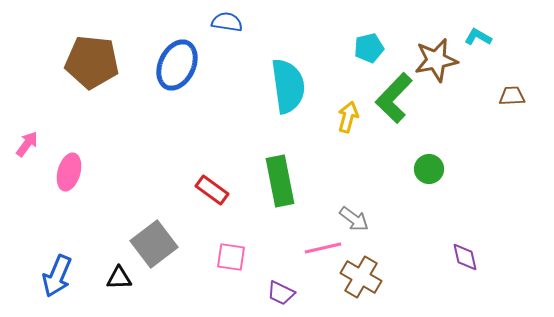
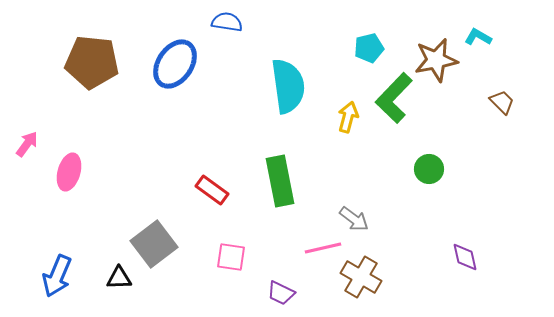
blue ellipse: moved 2 px left, 1 px up; rotated 9 degrees clockwise
brown trapezoid: moved 10 px left, 6 px down; rotated 48 degrees clockwise
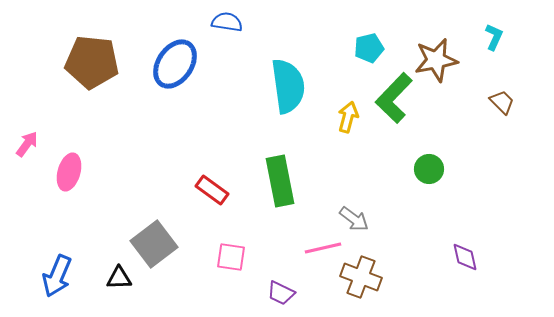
cyan L-shape: moved 16 px right; rotated 84 degrees clockwise
brown cross: rotated 9 degrees counterclockwise
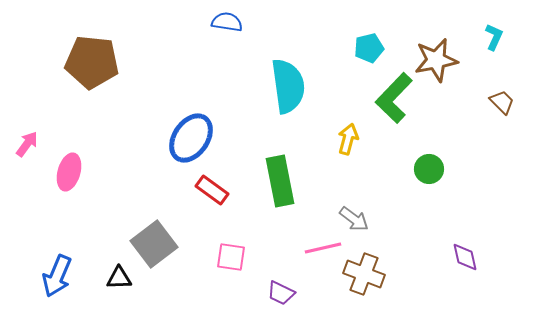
blue ellipse: moved 16 px right, 74 px down
yellow arrow: moved 22 px down
brown cross: moved 3 px right, 3 px up
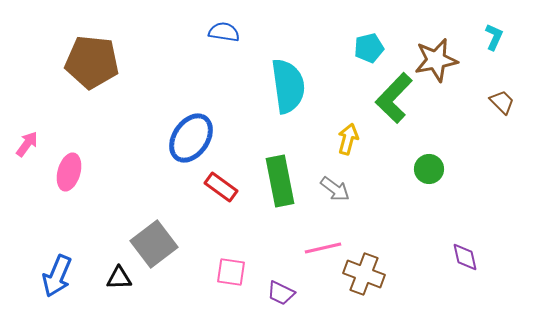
blue semicircle: moved 3 px left, 10 px down
red rectangle: moved 9 px right, 3 px up
gray arrow: moved 19 px left, 30 px up
pink square: moved 15 px down
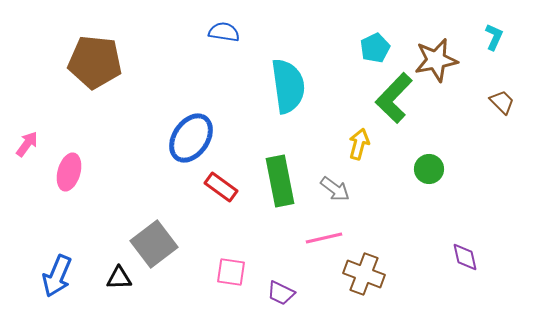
cyan pentagon: moved 6 px right; rotated 12 degrees counterclockwise
brown pentagon: moved 3 px right
yellow arrow: moved 11 px right, 5 px down
pink line: moved 1 px right, 10 px up
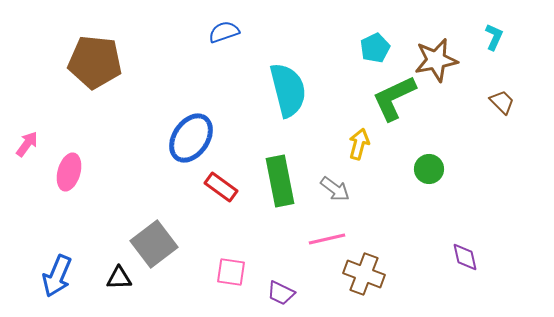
blue semicircle: rotated 28 degrees counterclockwise
cyan semicircle: moved 4 px down; rotated 6 degrees counterclockwise
green L-shape: rotated 21 degrees clockwise
pink line: moved 3 px right, 1 px down
